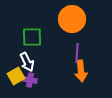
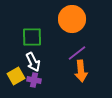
purple line: rotated 48 degrees clockwise
white arrow: moved 6 px right
purple cross: moved 4 px right
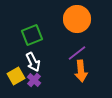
orange circle: moved 5 px right
green square: moved 2 px up; rotated 20 degrees counterclockwise
purple cross: rotated 32 degrees clockwise
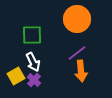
green square: rotated 20 degrees clockwise
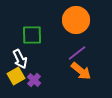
orange circle: moved 1 px left, 1 px down
white arrow: moved 13 px left, 3 px up
orange arrow: rotated 45 degrees counterclockwise
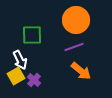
purple line: moved 3 px left, 6 px up; rotated 18 degrees clockwise
white arrow: moved 1 px down
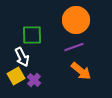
white arrow: moved 2 px right, 3 px up
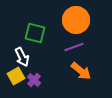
green square: moved 3 px right, 2 px up; rotated 15 degrees clockwise
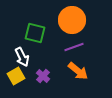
orange circle: moved 4 px left
orange arrow: moved 3 px left
purple cross: moved 9 px right, 4 px up
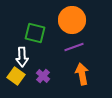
white arrow: rotated 24 degrees clockwise
orange arrow: moved 4 px right, 3 px down; rotated 140 degrees counterclockwise
yellow square: rotated 24 degrees counterclockwise
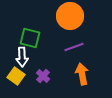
orange circle: moved 2 px left, 4 px up
green square: moved 5 px left, 5 px down
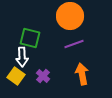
purple line: moved 3 px up
